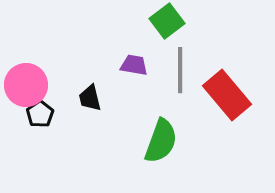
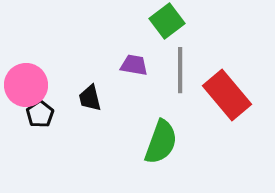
green semicircle: moved 1 px down
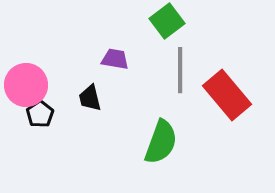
purple trapezoid: moved 19 px left, 6 px up
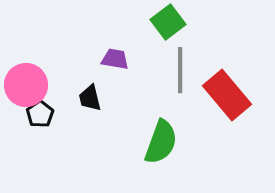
green square: moved 1 px right, 1 px down
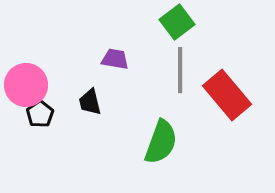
green square: moved 9 px right
black trapezoid: moved 4 px down
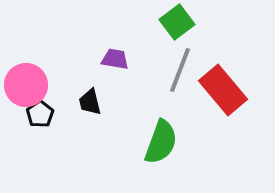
gray line: rotated 21 degrees clockwise
red rectangle: moved 4 px left, 5 px up
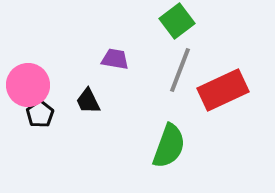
green square: moved 1 px up
pink circle: moved 2 px right
red rectangle: rotated 75 degrees counterclockwise
black trapezoid: moved 2 px left, 1 px up; rotated 12 degrees counterclockwise
green semicircle: moved 8 px right, 4 px down
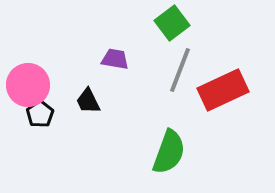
green square: moved 5 px left, 2 px down
green semicircle: moved 6 px down
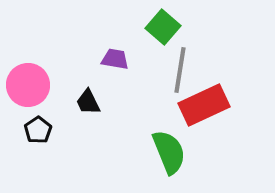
green square: moved 9 px left, 4 px down; rotated 12 degrees counterclockwise
gray line: rotated 12 degrees counterclockwise
red rectangle: moved 19 px left, 15 px down
black trapezoid: moved 1 px down
black pentagon: moved 2 px left, 16 px down
green semicircle: rotated 42 degrees counterclockwise
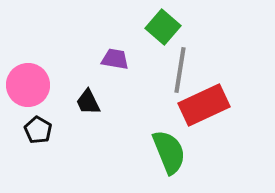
black pentagon: rotated 8 degrees counterclockwise
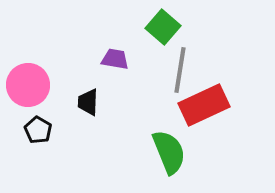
black trapezoid: rotated 28 degrees clockwise
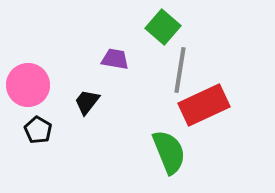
black trapezoid: moved 1 px left; rotated 36 degrees clockwise
